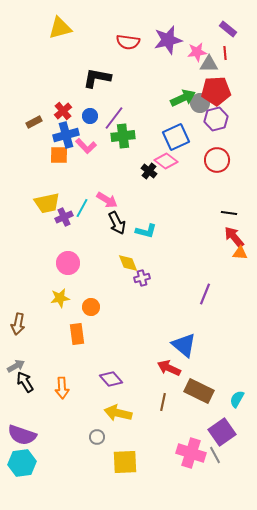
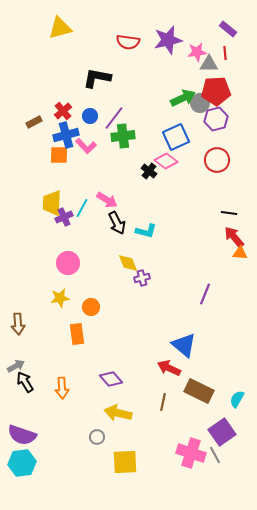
yellow trapezoid at (47, 203): moved 5 px right; rotated 104 degrees clockwise
brown arrow at (18, 324): rotated 15 degrees counterclockwise
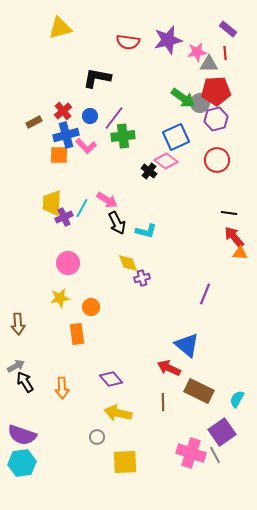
green arrow at (183, 98): rotated 60 degrees clockwise
blue triangle at (184, 345): moved 3 px right
brown line at (163, 402): rotated 12 degrees counterclockwise
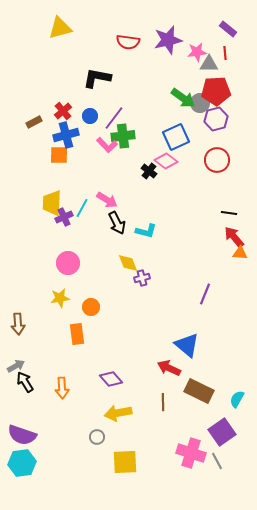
pink L-shape at (86, 146): moved 21 px right, 1 px up
yellow arrow at (118, 413): rotated 24 degrees counterclockwise
gray line at (215, 455): moved 2 px right, 6 px down
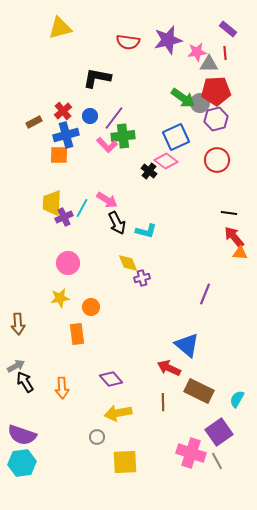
purple square at (222, 432): moved 3 px left
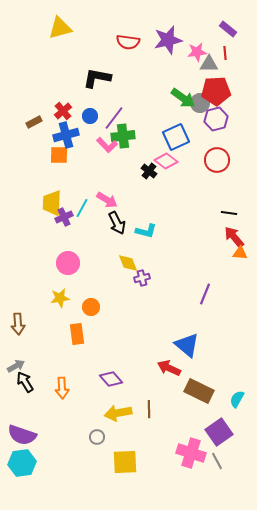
brown line at (163, 402): moved 14 px left, 7 px down
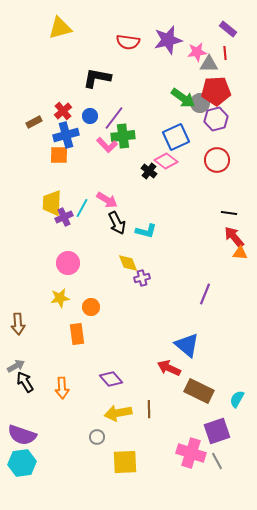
purple square at (219, 432): moved 2 px left, 1 px up; rotated 16 degrees clockwise
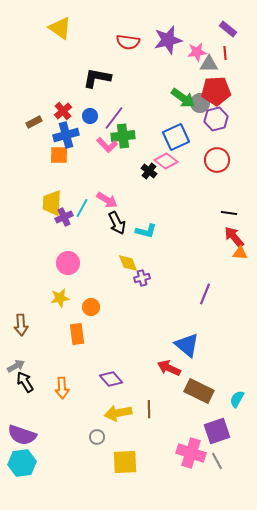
yellow triangle at (60, 28): rotated 50 degrees clockwise
brown arrow at (18, 324): moved 3 px right, 1 px down
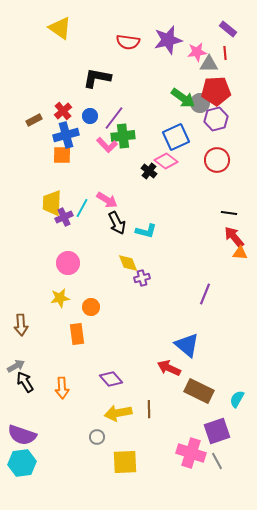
brown rectangle at (34, 122): moved 2 px up
orange square at (59, 155): moved 3 px right
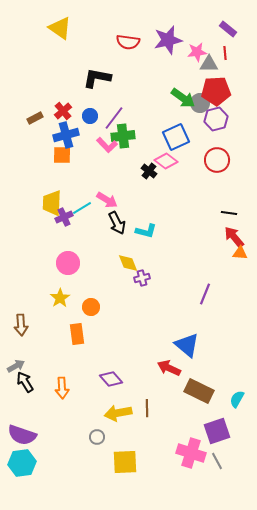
brown rectangle at (34, 120): moved 1 px right, 2 px up
cyan line at (82, 208): rotated 30 degrees clockwise
yellow star at (60, 298): rotated 24 degrees counterclockwise
brown line at (149, 409): moved 2 px left, 1 px up
